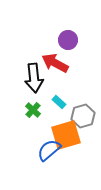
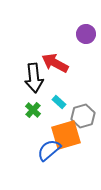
purple circle: moved 18 px right, 6 px up
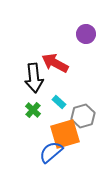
orange square: moved 1 px left, 1 px up
blue semicircle: moved 2 px right, 2 px down
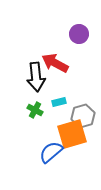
purple circle: moved 7 px left
black arrow: moved 2 px right, 1 px up
cyan rectangle: rotated 56 degrees counterclockwise
green cross: moved 2 px right; rotated 14 degrees counterclockwise
orange square: moved 7 px right
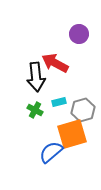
gray hexagon: moved 6 px up
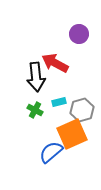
gray hexagon: moved 1 px left
orange square: rotated 8 degrees counterclockwise
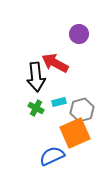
green cross: moved 1 px right, 2 px up
orange square: moved 3 px right, 1 px up
blue semicircle: moved 1 px right, 4 px down; rotated 15 degrees clockwise
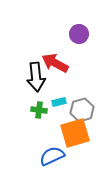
green cross: moved 3 px right, 2 px down; rotated 21 degrees counterclockwise
orange square: rotated 8 degrees clockwise
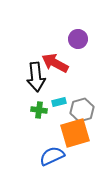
purple circle: moved 1 px left, 5 px down
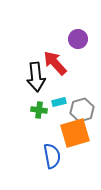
red arrow: rotated 20 degrees clockwise
blue semicircle: rotated 105 degrees clockwise
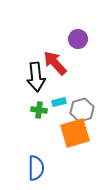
blue semicircle: moved 16 px left, 12 px down; rotated 10 degrees clockwise
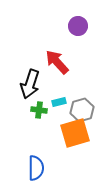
purple circle: moved 13 px up
red arrow: moved 2 px right, 1 px up
black arrow: moved 6 px left, 7 px down; rotated 24 degrees clockwise
